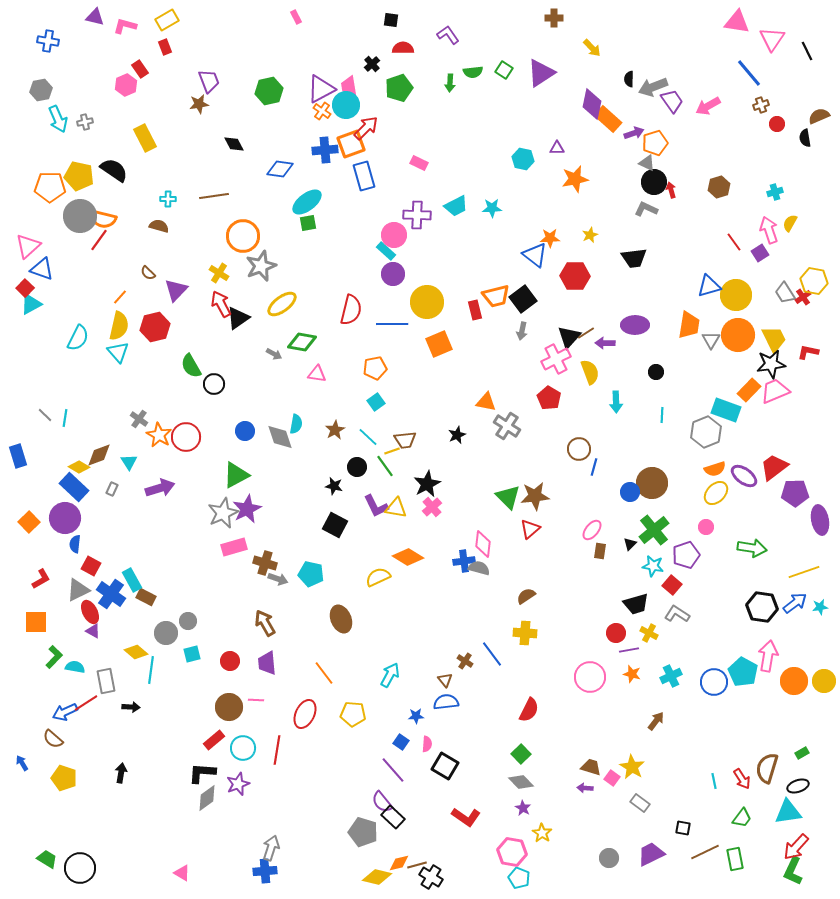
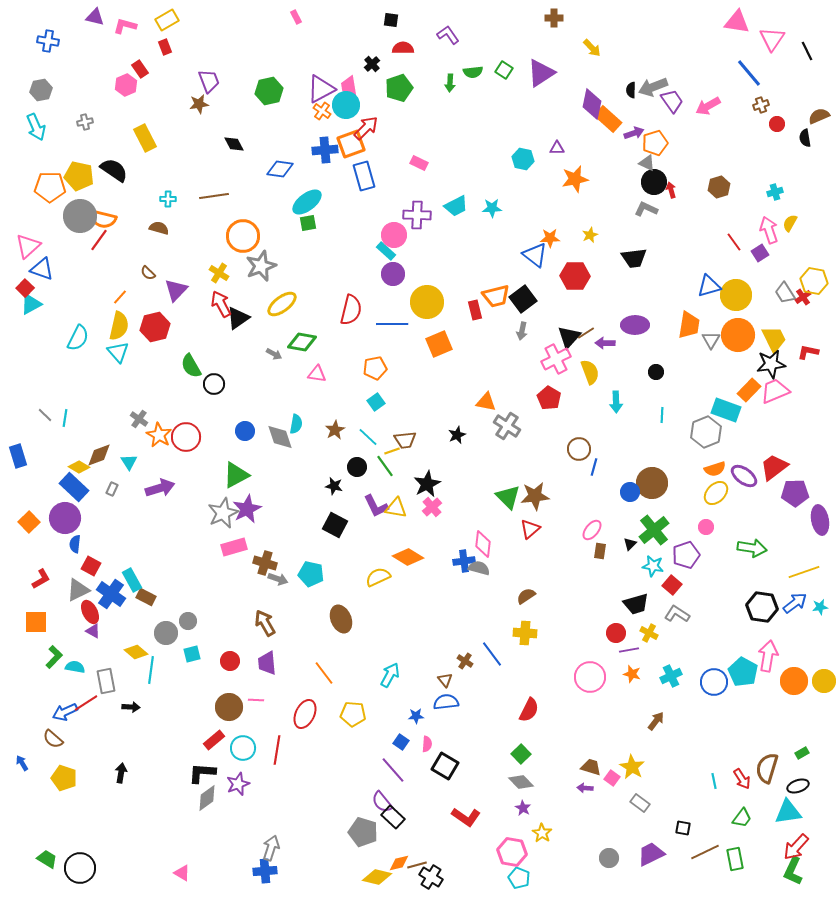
black semicircle at (629, 79): moved 2 px right, 11 px down
cyan arrow at (58, 119): moved 22 px left, 8 px down
brown semicircle at (159, 226): moved 2 px down
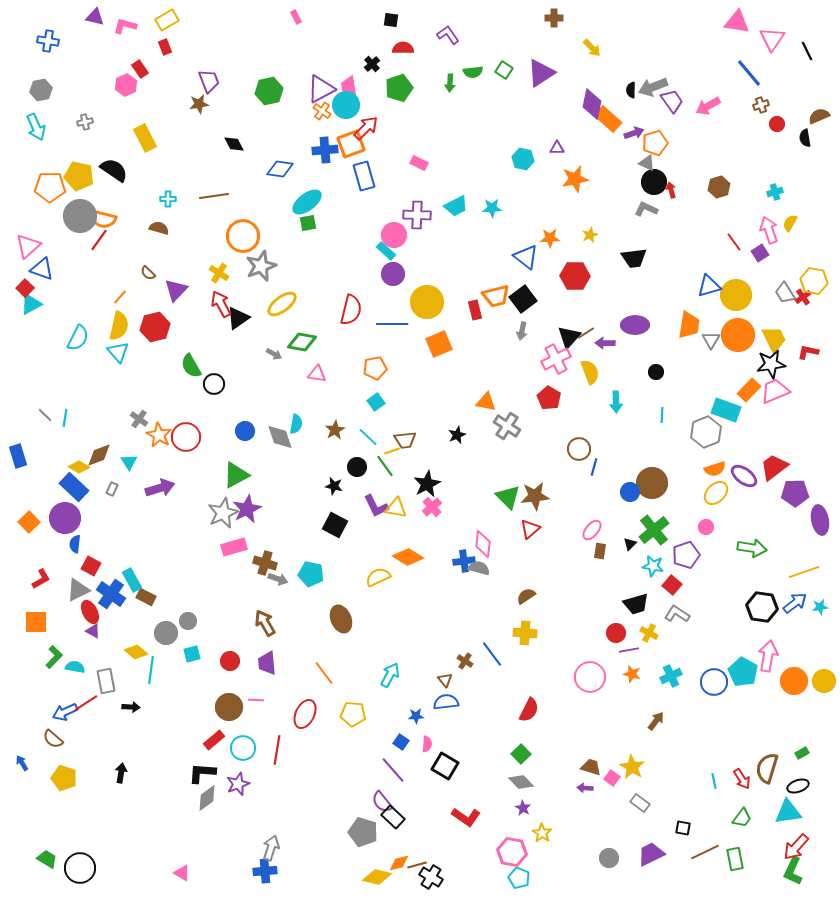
blue triangle at (535, 255): moved 9 px left, 2 px down
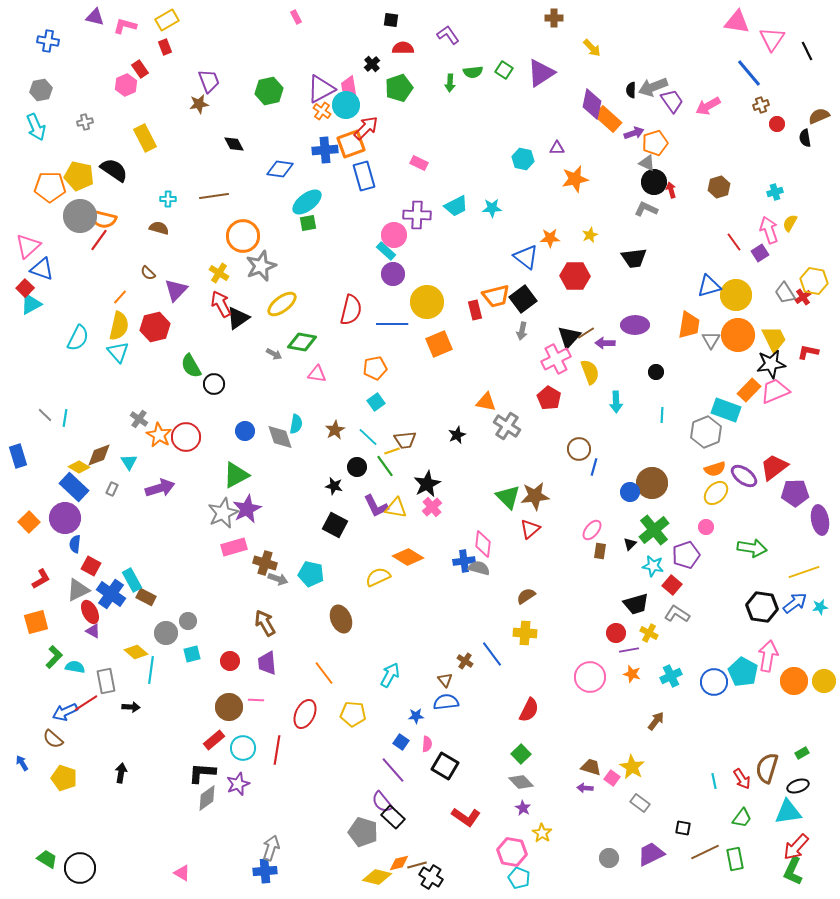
orange square at (36, 622): rotated 15 degrees counterclockwise
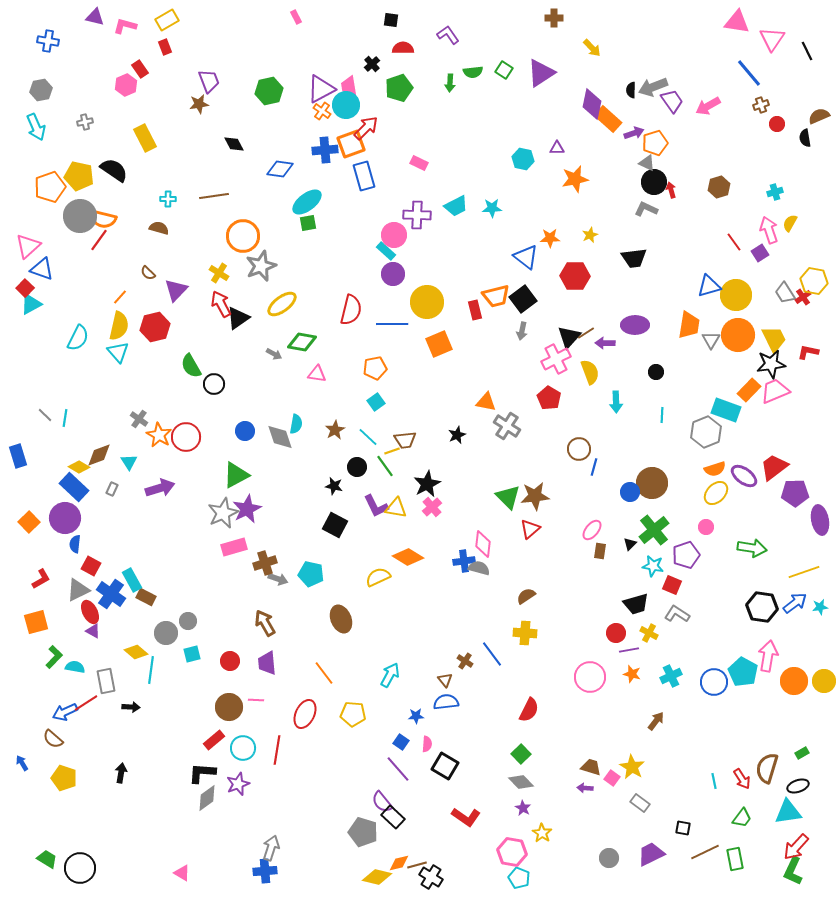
orange pentagon at (50, 187): rotated 20 degrees counterclockwise
brown cross at (265, 563): rotated 35 degrees counterclockwise
red square at (672, 585): rotated 18 degrees counterclockwise
purple line at (393, 770): moved 5 px right, 1 px up
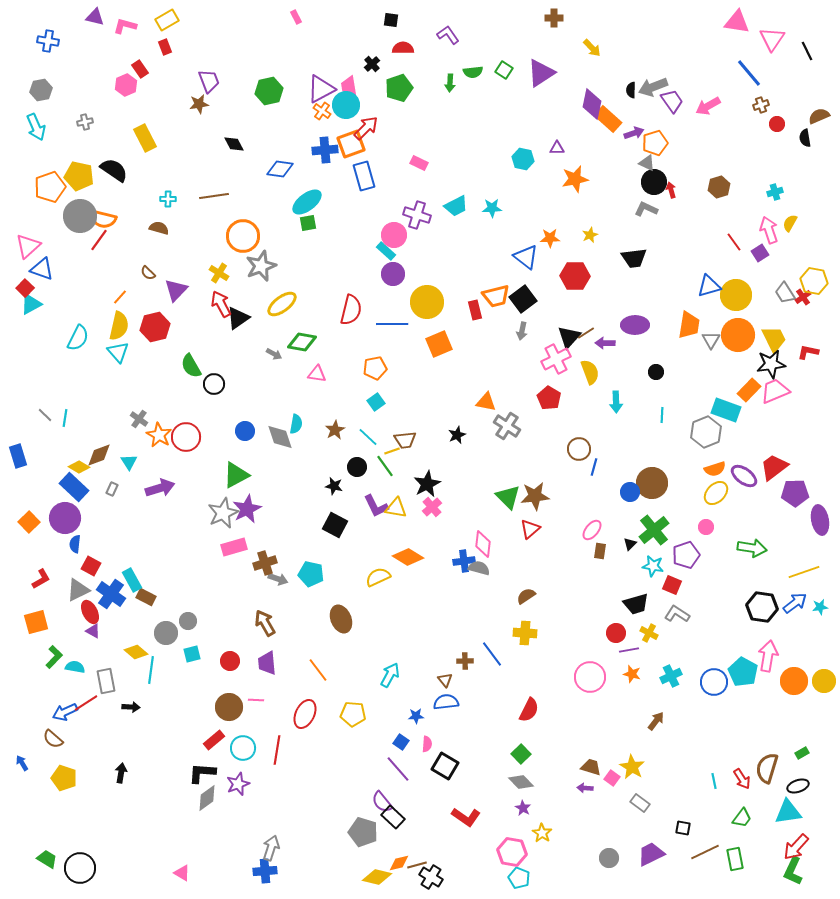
purple cross at (417, 215): rotated 16 degrees clockwise
brown cross at (465, 661): rotated 35 degrees counterclockwise
orange line at (324, 673): moved 6 px left, 3 px up
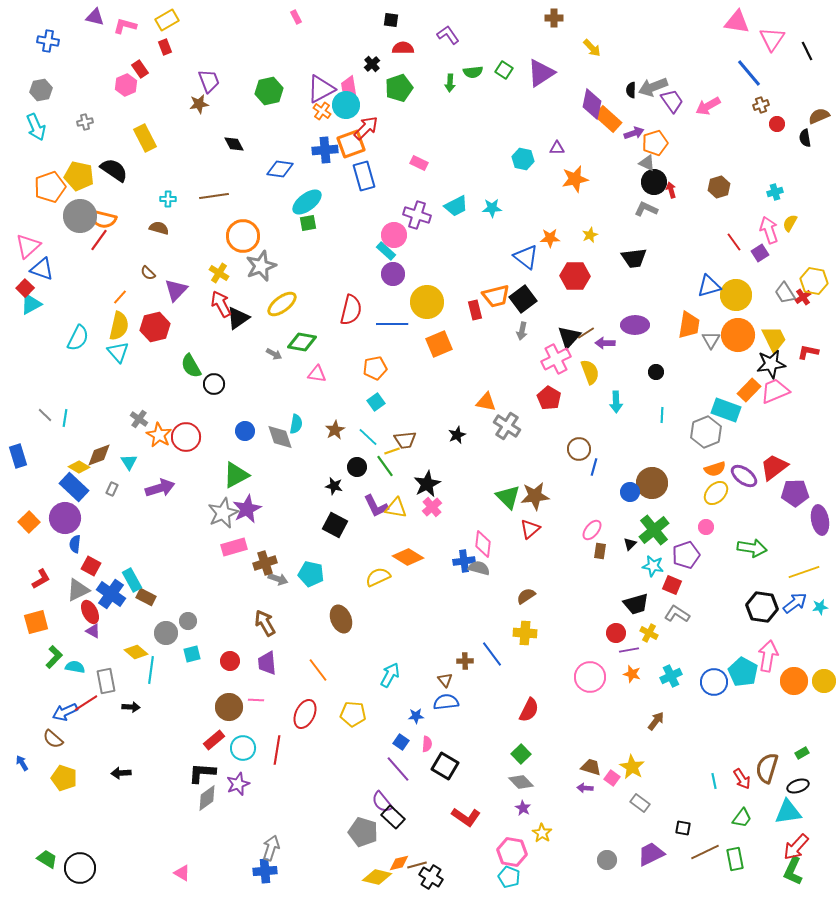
black arrow at (121, 773): rotated 102 degrees counterclockwise
gray circle at (609, 858): moved 2 px left, 2 px down
cyan pentagon at (519, 878): moved 10 px left, 1 px up
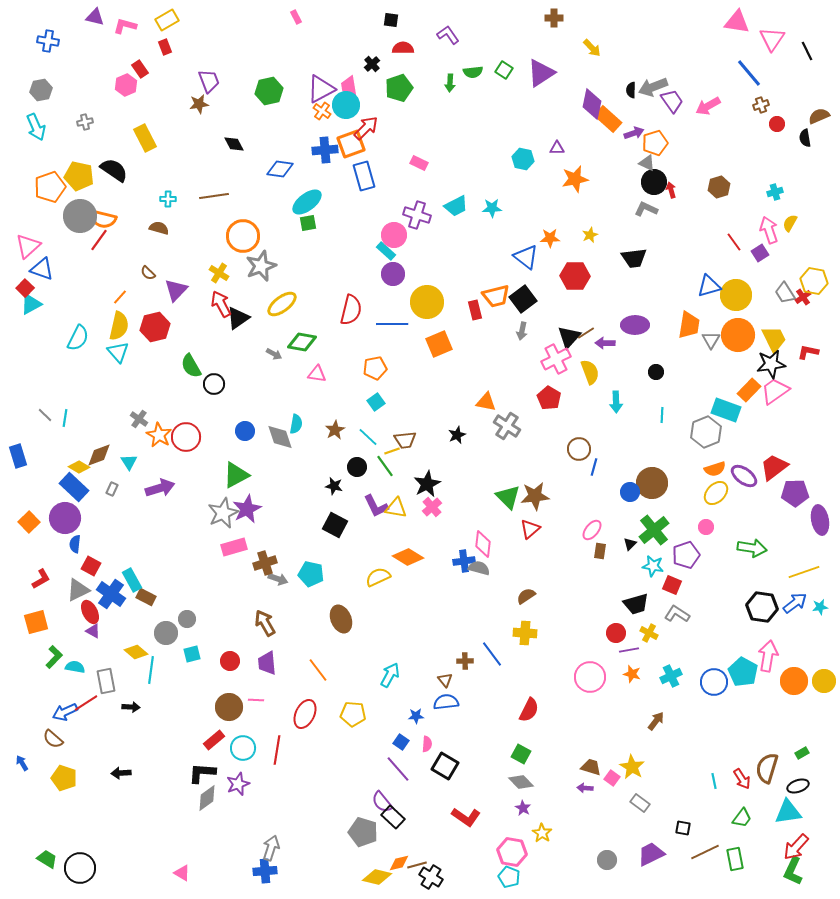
pink trapezoid at (775, 391): rotated 12 degrees counterclockwise
gray circle at (188, 621): moved 1 px left, 2 px up
green square at (521, 754): rotated 18 degrees counterclockwise
